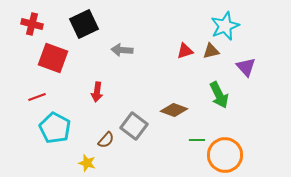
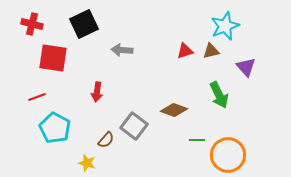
red square: rotated 12 degrees counterclockwise
orange circle: moved 3 px right
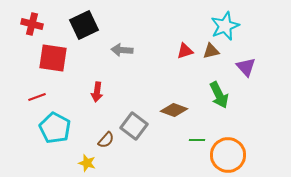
black square: moved 1 px down
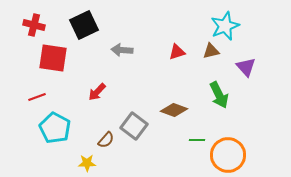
red cross: moved 2 px right, 1 px down
red triangle: moved 8 px left, 1 px down
red arrow: rotated 36 degrees clockwise
yellow star: rotated 18 degrees counterclockwise
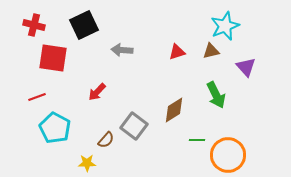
green arrow: moved 3 px left
brown diamond: rotated 52 degrees counterclockwise
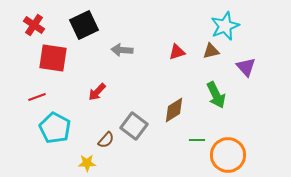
red cross: rotated 20 degrees clockwise
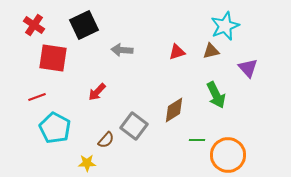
purple triangle: moved 2 px right, 1 px down
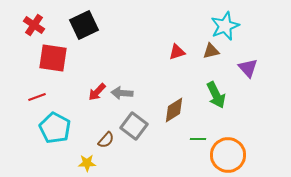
gray arrow: moved 43 px down
green line: moved 1 px right, 1 px up
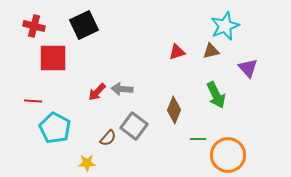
red cross: moved 1 px down; rotated 20 degrees counterclockwise
red square: rotated 8 degrees counterclockwise
gray arrow: moved 4 px up
red line: moved 4 px left, 4 px down; rotated 24 degrees clockwise
brown diamond: rotated 36 degrees counterclockwise
brown semicircle: moved 2 px right, 2 px up
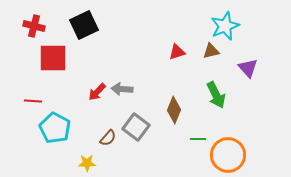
gray square: moved 2 px right, 1 px down
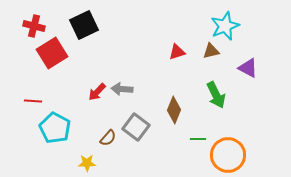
red square: moved 1 px left, 5 px up; rotated 32 degrees counterclockwise
purple triangle: rotated 20 degrees counterclockwise
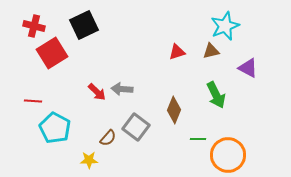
red arrow: rotated 90 degrees counterclockwise
yellow star: moved 2 px right, 3 px up
